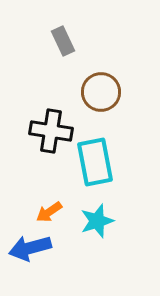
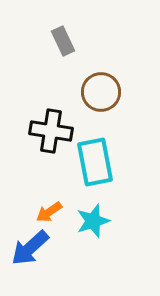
cyan star: moved 4 px left
blue arrow: rotated 27 degrees counterclockwise
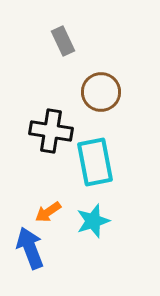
orange arrow: moved 1 px left
blue arrow: rotated 111 degrees clockwise
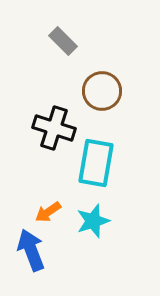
gray rectangle: rotated 20 degrees counterclockwise
brown circle: moved 1 px right, 1 px up
black cross: moved 3 px right, 3 px up; rotated 9 degrees clockwise
cyan rectangle: moved 1 px right, 1 px down; rotated 21 degrees clockwise
blue arrow: moved 1 px right, 2 px down
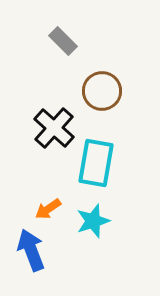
black cross: rotated 24 degrees clockwise
orange arrow: moved 3 px up
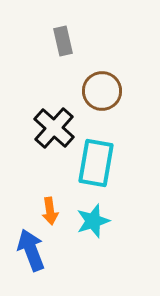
gray rectangle: rotated 32 degrees clockwise
orange arrow: moved 2 px right, 2 px down; rotated 64 degrees counterclockwise
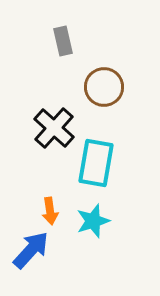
brown circle: moved 2 px right, 4 px up
blue arrow: rotated 63 degrees clockwise
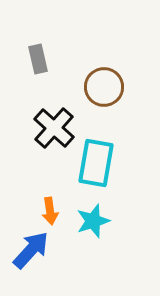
gray rectangle: moved 25 px left, 18 px down
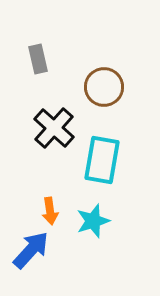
cyan rectangle: moved 6 px right, 3 px up
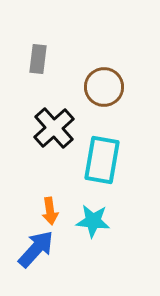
gray rectangle: rotated 20 degrees clockwise
black cross: rotated 6 degrees clockwise
cyan star: rotated 24 degrees clockwise
blue arrow: moved 5 px right, 1 px up
